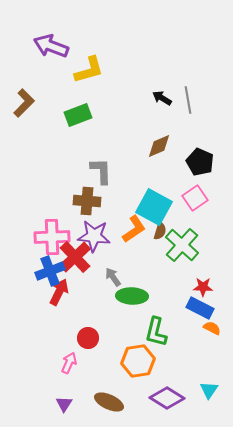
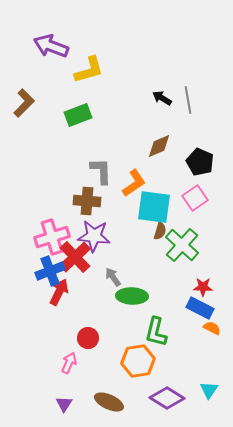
cyan square: rotated 21 degrees counterclockwise
orange L-shape: moved 46 px up
pink cross: rotated 16 degrees counterclockwise
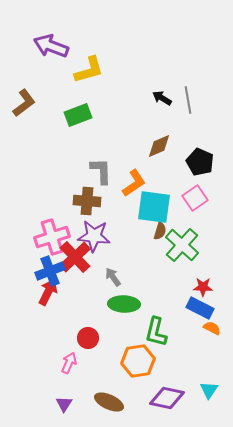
brown L-shape: rotated 8 degrees clockwise
red arrow: moved 11 px left
green ellipse: moved 8 px left, 8 px down
purple diamond: rotated 20 degrees counterclockwise
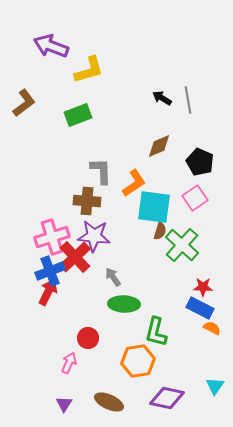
cyan triangle: moved 6 px right, 4 px up
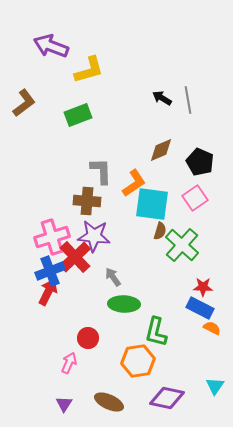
brown diamond: moved 2 px right, 4 px down
cyan square: moved 2 px left, 3 px up
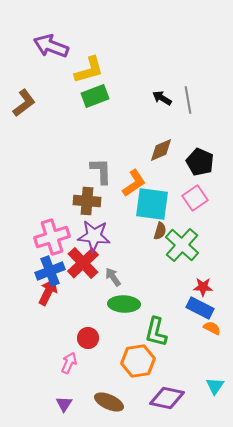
green rectangle: moved 17 px right, 19 px up
red cross: moved 8 px right, 6 px down
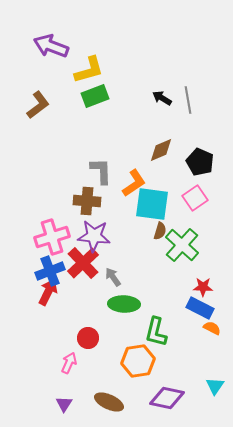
brown L-shape: moved 14 px right, 2 px down
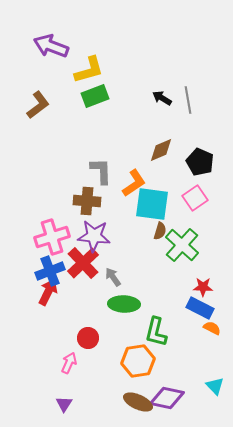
cyan triangle: rotated 18 degrees counterclockwise
brown ellipse: moved 29 px right
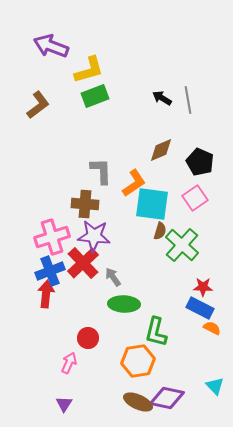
brown cross: moved 2 px left, 3 px down
red arrow: moved 2 px left, 2 px down; rotated 20 degrees counterclockwise
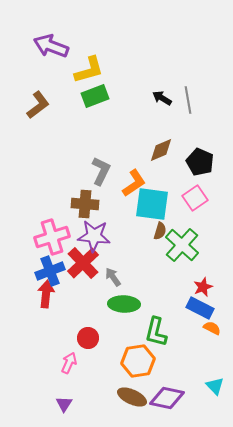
gray L-shape: rotated 28 degrees clockwise
red star: rotated 24 degrees counterclockwise
brown ellipse: moved 6 px left, 5 px up
